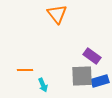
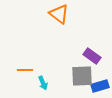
orange triangle: moved 2 px right; rotated 15 degrees counterclockwise
blue rectangle: moved 5 px down
cyan arrow: moved 2 px up
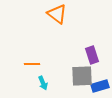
orange triangle: moved 2 px left
purple rectangle: moved 1 px up; rotated 36 degrees clockwise
orange line: moved 7 px right, 6 px up
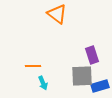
orange line: moved 1 px right, 2 px down
